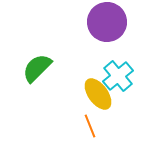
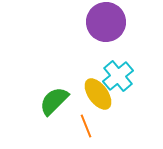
purple circle: moved 1 px left
green semicircle: moved 17 px right, 33 px down
orange line: moved 4 px left
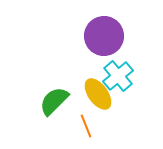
purple circle: moved 2 px left, 14 px down
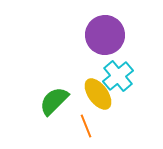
purple circle: moved 1 px right, 1 px up
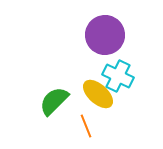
cyan cross: rotated 24 degrees counterclockwise
yellow ellipse: rotated 12 degrees counterclockwise
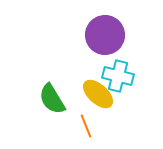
cyan cross: rotated 12 degrees counterclockwise
green semicircle: moved 2 px left, 2 px up; rotated 76 degrees counterclockwise
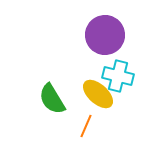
orange line: rotated 45 degrees clockwise
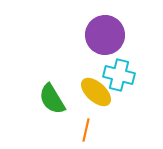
cyan cross: moved 1 px right, 1 px up
yellow ellipse: moved 2 px left, 2 px up
orange line: moved 4 px down; rotated 10 degrees counterclockwise
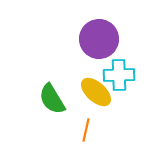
purple circle: moved 6 px left, 4 px down
cyan cross: rotated 16 degrees counterclockwise
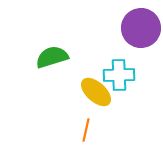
purple circle: moved 42 px right, 11 px up
green semicircle: moved 42 px up; rotated 104 degrees clockwise
